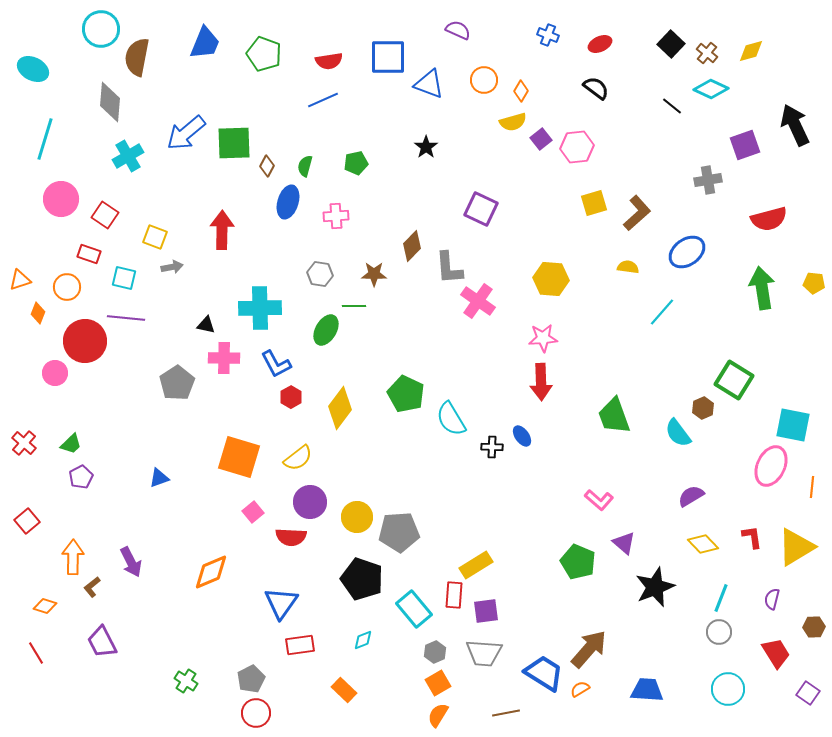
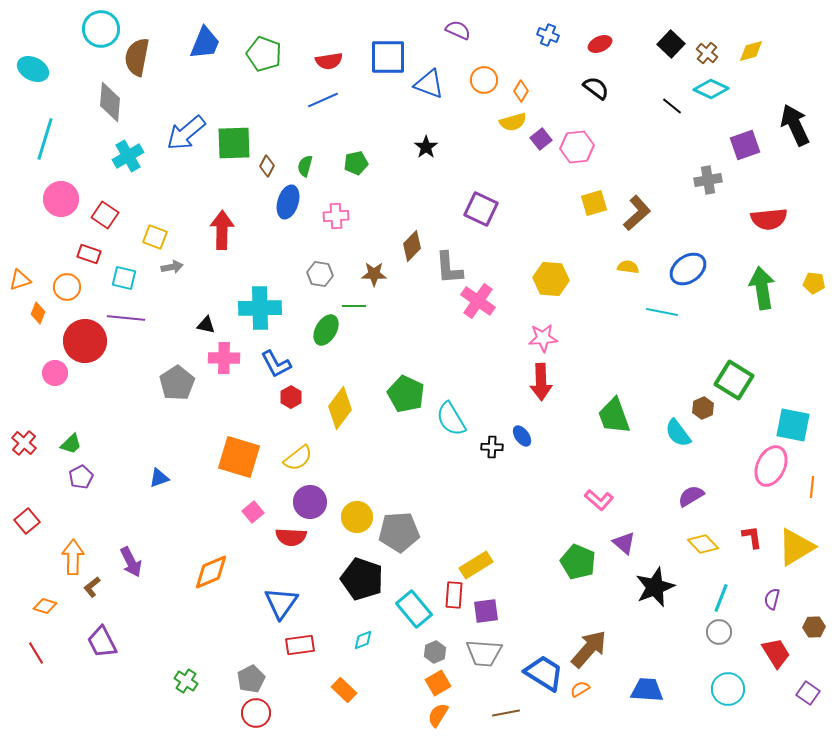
red semicircle at (769, 219): rotated 9 degrees clockwise
blue ellipse at (687, 252): moved 1 px right, 17 px down
cyan line at (662, 312): rotated 60 degrees clockwise
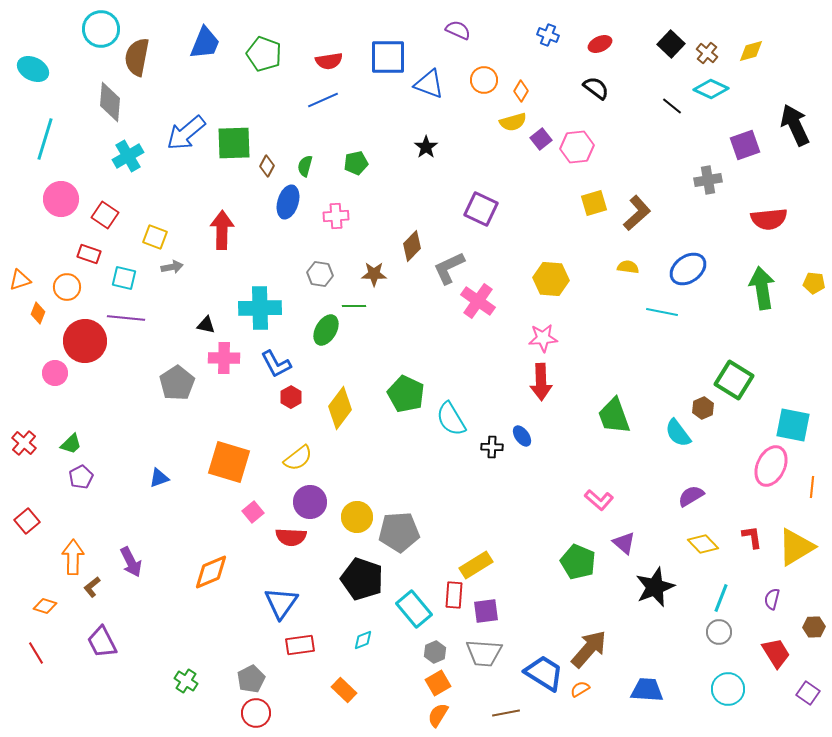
gray L-shape at (449, 268): rotated 69 degrees clockwise
orange square at (239, 457): moved 10 px left, 5 px down
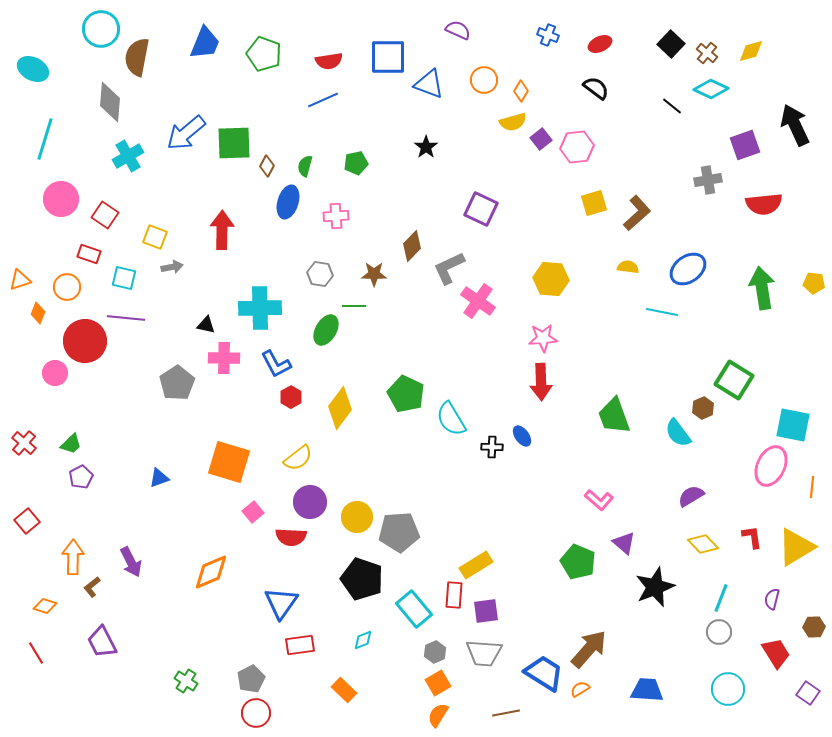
red semicircle at (769, 219): moved 5 px left, 15 px up
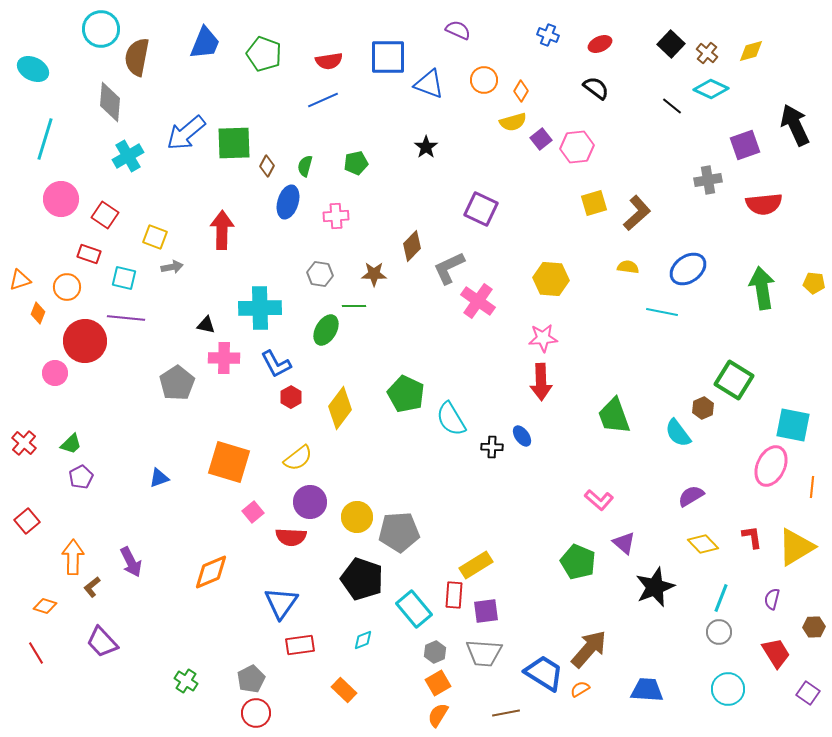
purple trapezoid at (102, 642): rotated 16 degrees counterclockwise
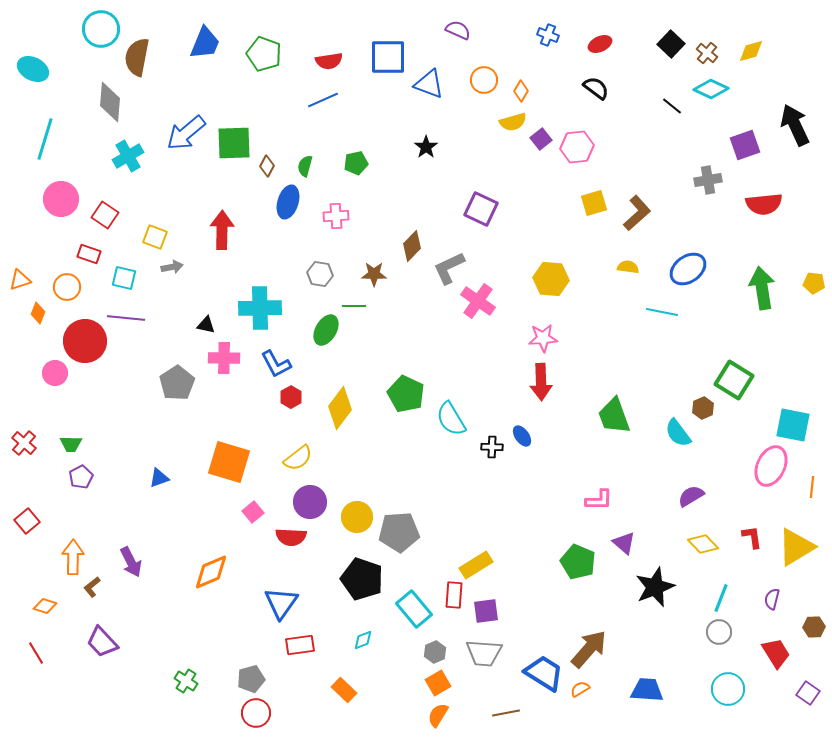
green trapezoid at (71, 444): rotated 45 degrees clockwise
pink L-shape at (599, 500): rotated 40 degrees counterclockwise
gray pentagon at (251, 679): rotated 12 degrees clockwise
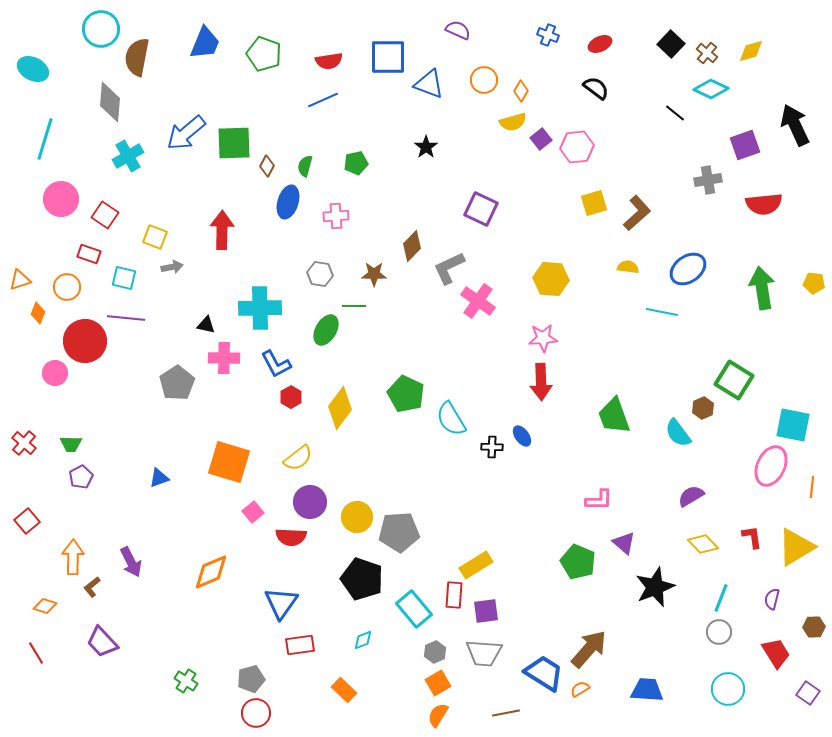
black line at (672, 106): moved 3 px right, 7 px down
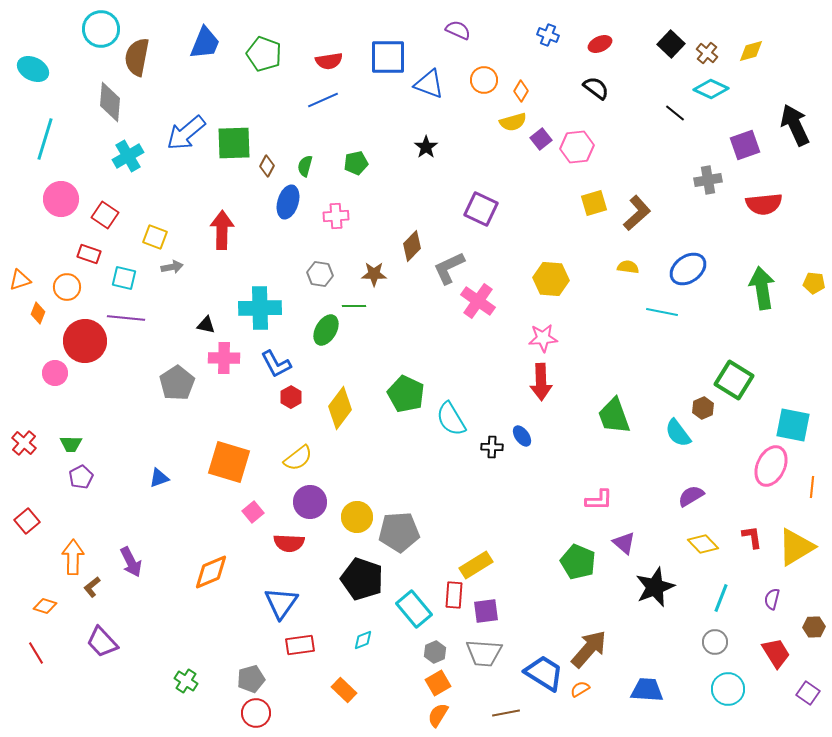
red semicircle at (291, 537): moved 2 px left, 6 px down
gray circle at (719, 632): moved 4 px left, 10 px down
